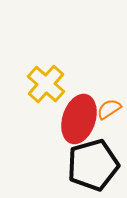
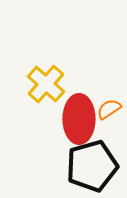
red ellipse: rotated 18 degrees counterclockwise
black pentagon: moved 1 px left, 1 px down
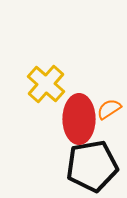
black pentagon: rotated 6 degrees clockwise
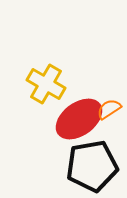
yellow cross: rotated 12 degrees counterclockwise
red ellipse: rotated 54 degrees clockwise
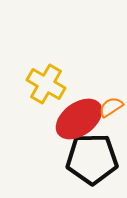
orange semicircle: moved 2 px right, 2 px up
black pentagon: moved 7 px up; rotated 9 degrees clockwise
